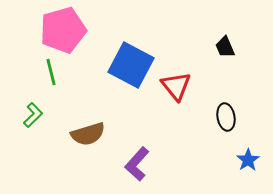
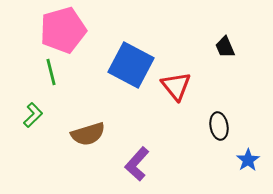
black ellipse: moved 7 px left, 9 px down
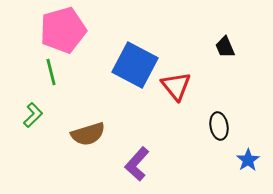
blue square: moved 4 px right
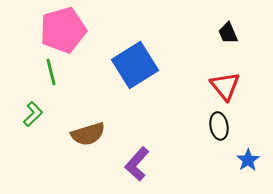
black trapezoid: moved 3 px right, 14 px up
blue square: rotated 30 degrees clockwise
red triangle: moved 49 px right
green L-shape: moved 1 px up
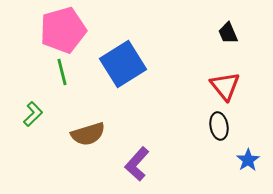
blue square: moved 12 px left, 1 px up
green line: moved 11 px right
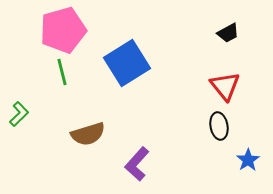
black trapezoid: rotated 95 degrees counterclockwise
blue square: moved 4 px right, 1 px up
green L-shape: moved 14 px left
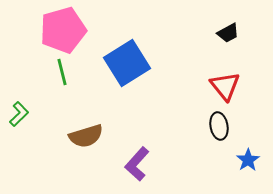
brown semicircle: moved 2 px left, 2 px down
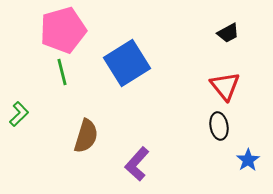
brown semicircle: rotated 56 degrees counterclockwise
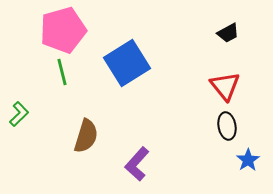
black ellipse: moved 8 px right
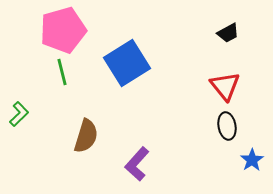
blue star: moved 4 px right
